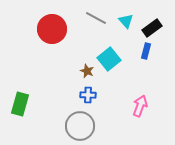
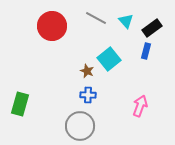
red circle: moved 3 px up
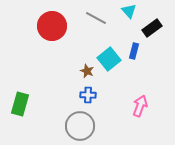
cyan triangle: moved 3 px right, 10 px up
blue rectangle: moved 12 px left
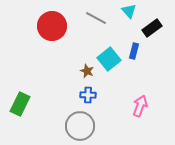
green rectangle: rotated 10 degrees clockwise
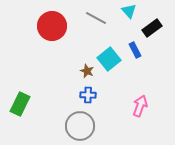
blue rectangle: moved 1 px right, 1 px up; rotated 42 degrees counterclockwise
